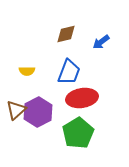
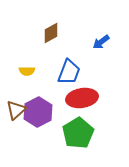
brown diamond: moved 15 px left, 1 px up; rotated 15 degrees counterclockwise
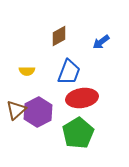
brown diamond: moved 8 px right, 3 px down
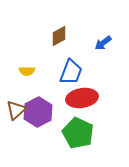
blue arrow: moved 2 px right, 1 px down
blue trapezoid: moved 2 px right
green pentagon: rotated 16 degrees counterclockwise
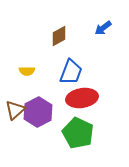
blue arrow: moved 15 px up
brown triangle: moved 1 px left
